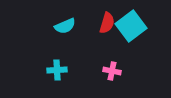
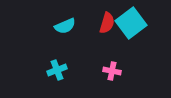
cyan square: moved 3 px up
cyan cross: rotated 18 degrees counterclockwise
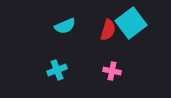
red semicircle: moved 1 px right, 7 px down
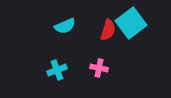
pink cross: moved 13 px left, 3 px up
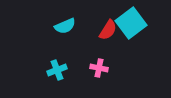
red semicircle: rotated 15 degrees clockwise
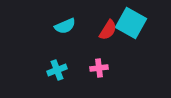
cyan square: rotated 24 degrees counterclockwise
pink cross: rotated 18 degrees counterclockwise
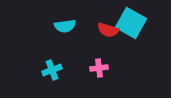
cyan semicircle: rotated 15 degrees clockwise
red semicircle: rotated 75 degrees clockwise
cyan cross: moved 5 px left
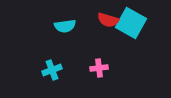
red semicircle: moved 10 px up
